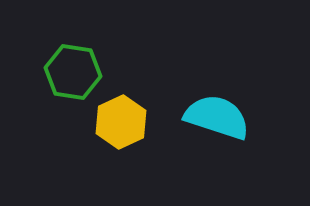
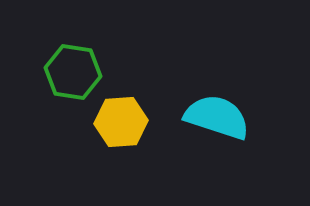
yellow hexagon: rotated 21 degrees clockwise
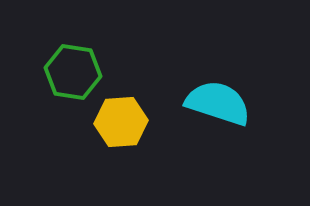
cyan semicircle: moved 1 px right, 14 px up
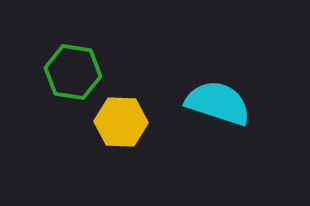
yellow hexagon: rotated 6 degrees clockwise
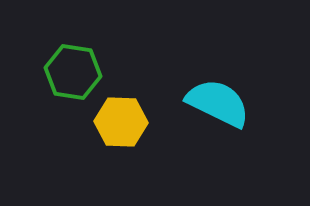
cyan semicircle: rotated 8 degrees clockwise
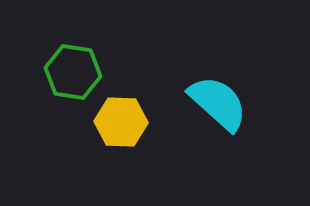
cyan semicircle: rotated 16 degrees clockwise
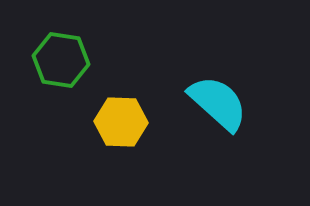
green hexagon: moved 12 px left, 12 px up
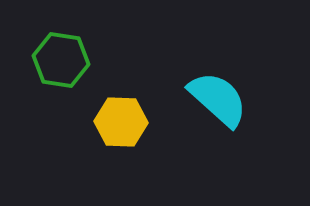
cyan semicircle: moved 4 px up
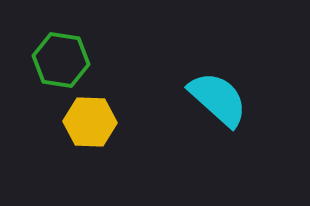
yellow hexagon: moved 31 px left
